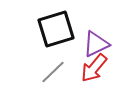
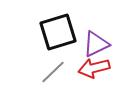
black square: moved 2 px right, 3 px down
red arrow: rotated 36 degrees clockwise
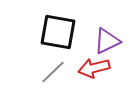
black square: rotated 27 degrees clockwise
purple triangle: moved 11 px right, 3 px up
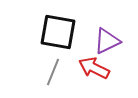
red arrow: rotated 40 degrees clockwise
gray line: rotated 24 degrees counterclockwise
